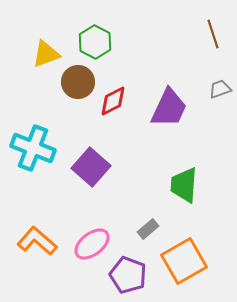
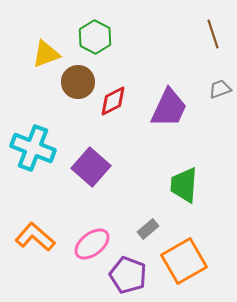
green hexagon: moved 5 px up
orange L-shape: moved 2 px left, 4 px up
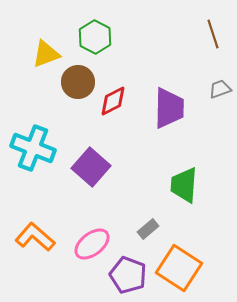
purple trapezoid: rotated 24 degrees counterclockwise
orange square: moved 5 px left, 7 px down; rotated 27 degrees counterclockwise
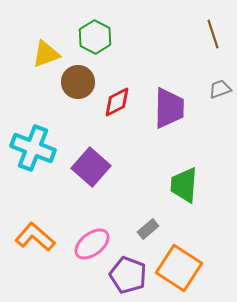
red diamond: moved 4 px right, 1 px down
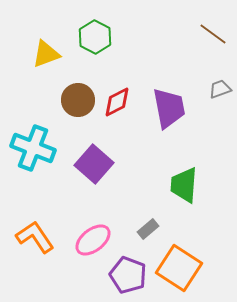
brown line: rotated 36 degrees counterclockwise
brown circle: moved 18 px down
purple trapezoid: rotated 12 degrees counterclockwise
purple square: moved 3 px right, 3 px up
orange L-shape: rotated 15 degrees clockwise
pink ellipse: moved 1 px right, 4 px up
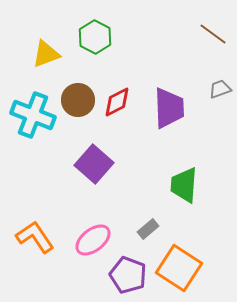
purple trapezoid: rotated 9 degrees clockwise
cyan cross: moved 33 px up
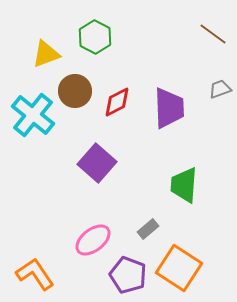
brown circle: moved 3 px left, 9 px up
cyan cross: rotated 18 degrees clockwise
purple square: moved 3 px right, 1 px up
orange L-shape: moved 37 px down
